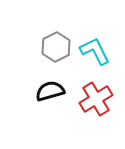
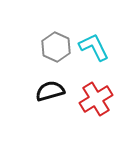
gray hexagon: rotated 8 degrees counterclockwise
cyan L-shape: moved 1 px left, 4 px up
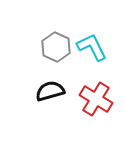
cyan L-shape: moved 2 px left
red cross: rotated 28 degrees counterclockwise
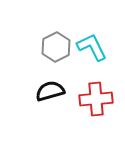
gray hexagon: rotated 8 degrees clockwise
red cross: rotated 36 degrees counterclockwise
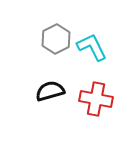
gray hexagon: moved 8 px up
red cross: rotated 16 degrees clockwise
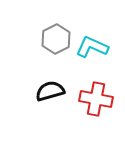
cyan L-shape: rotated 40 degrees counterclockwise
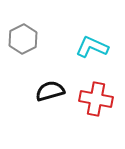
gray hexagon: moved 33 px left
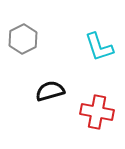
cyan L-shape: moved 7 px right; rotated 132 degrees counterclockwise
red cross: moved 1 px right, 13 px down
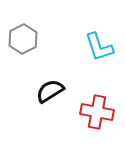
black semicircle: rotated 16 degrees counterclockwise
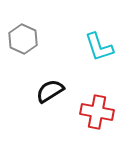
gray hexagon: rotated 8 degrees counterclockwise
